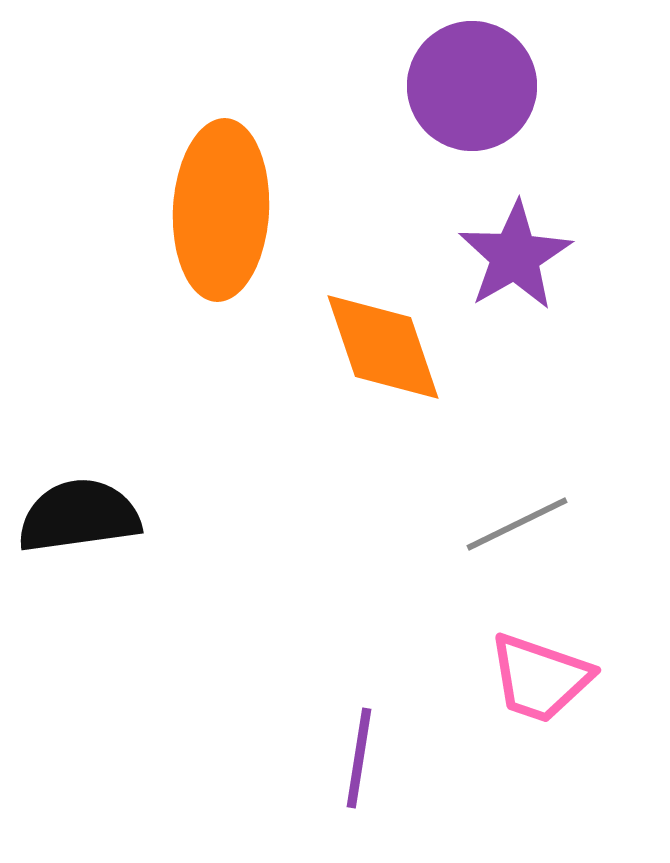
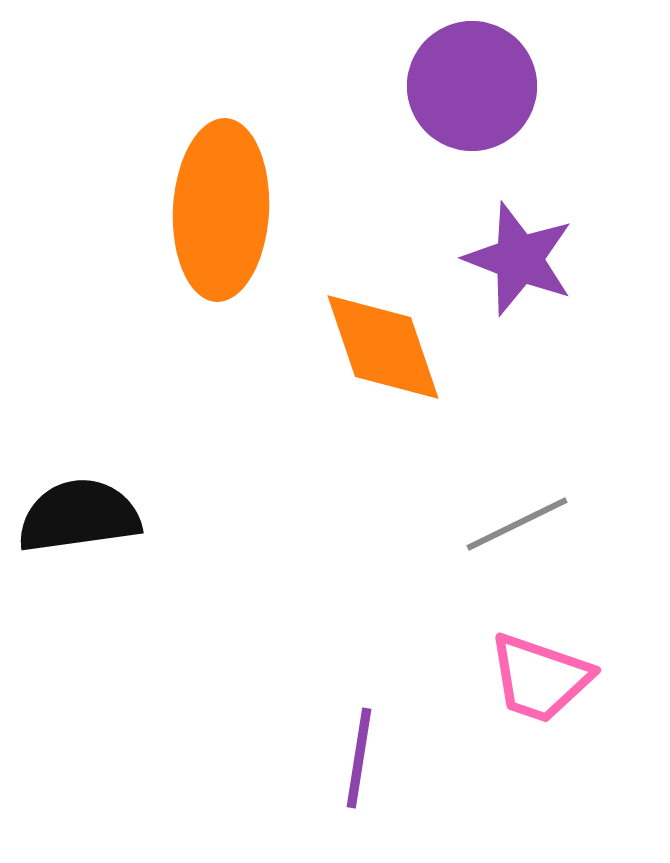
purple star: moved 4 px right, 3 px down; rotated 21 degrees counterclockwise
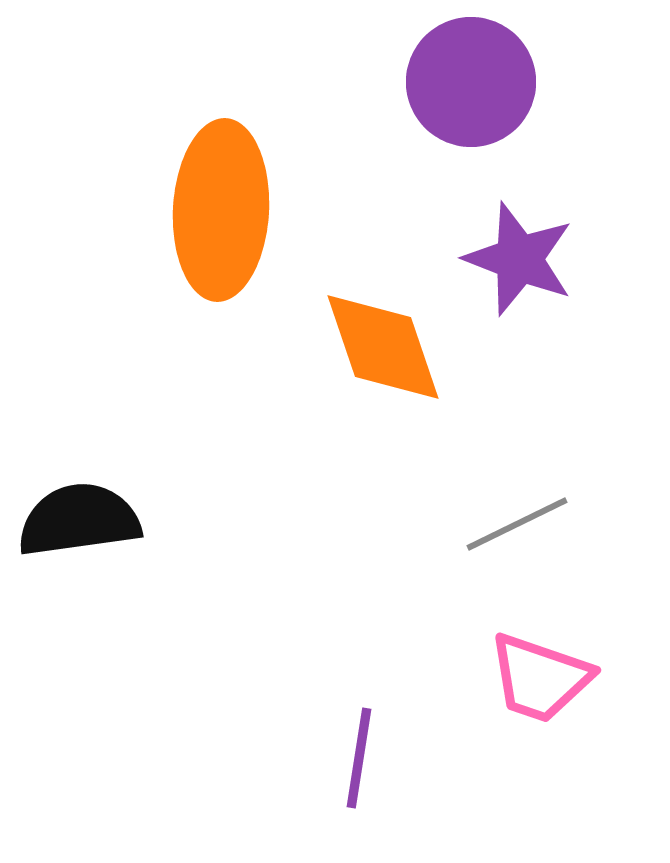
purple circle: moved 1 px left, 4 px up
black semicircle: moved 4 px down
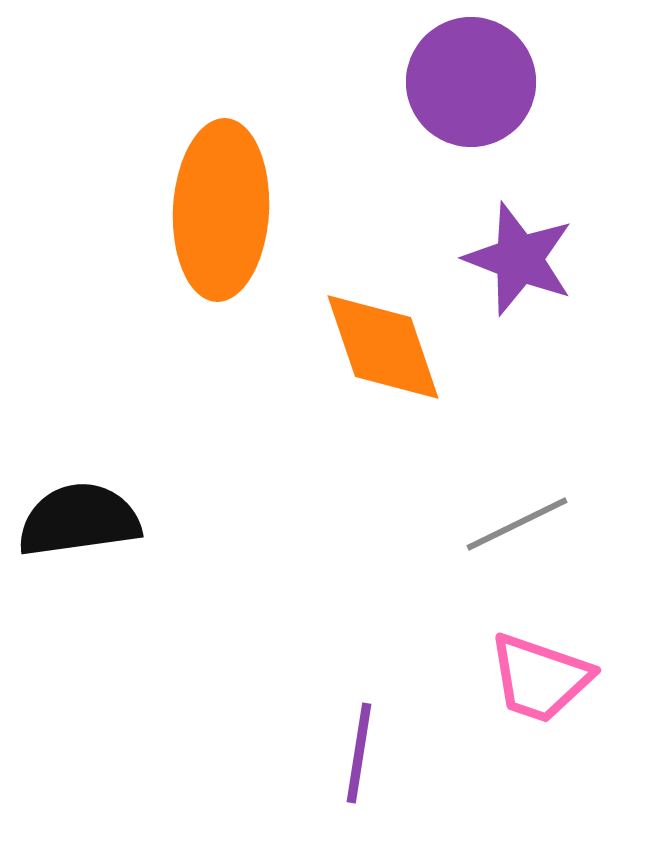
purple line: moved 5 px up
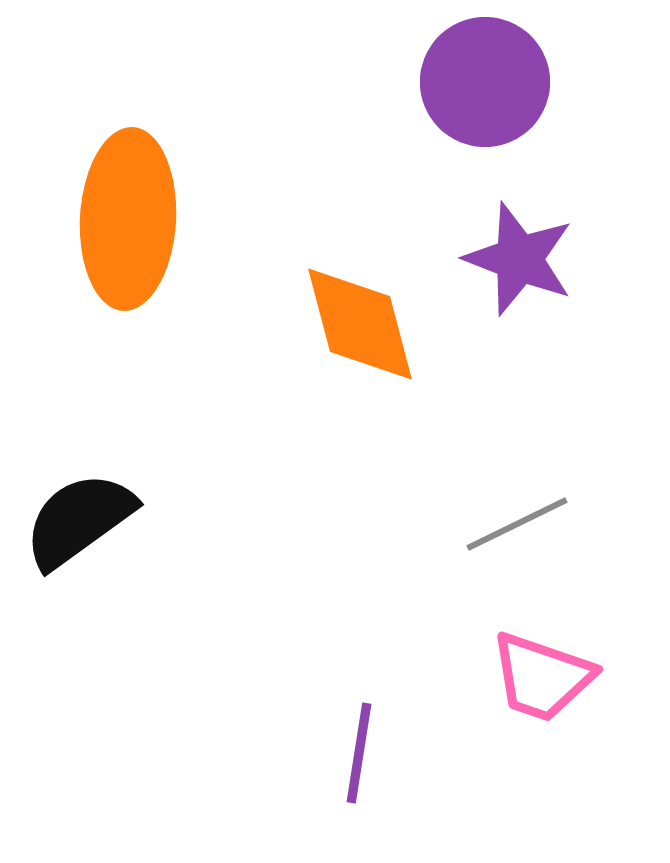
purple circle: moved 14 px right
orange ellipse: moved 93 px left, 9 px down
orange diamond: moved 23 px left, 23 px up; rotated 4 degrees clockwise
black semicircle: rotated 28 degrees counterclockwise
pink trapezoid: moved 2 px right, 1 px up
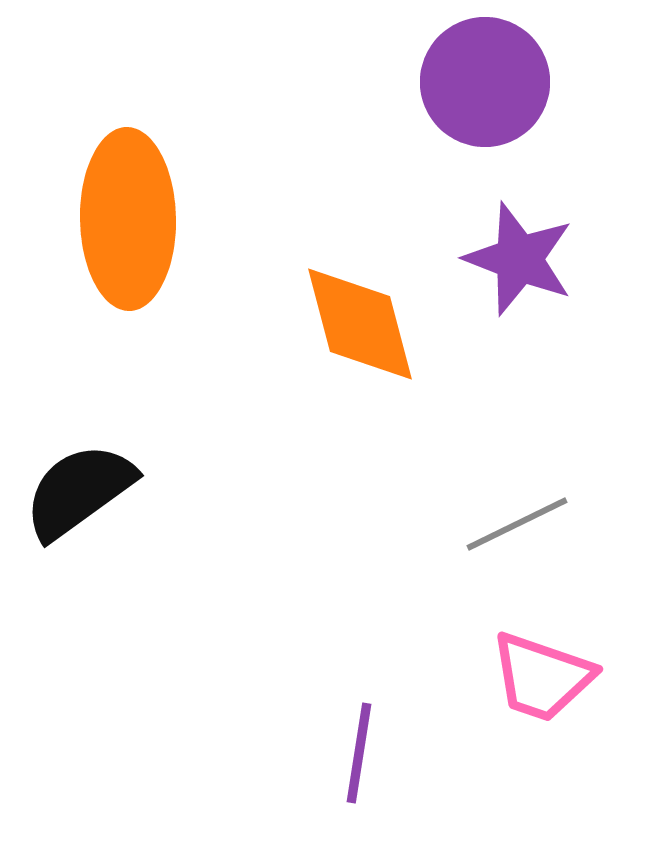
orange ellipse: rotated 4 degrees counterclockwise
black semicircle: moved 29 px up
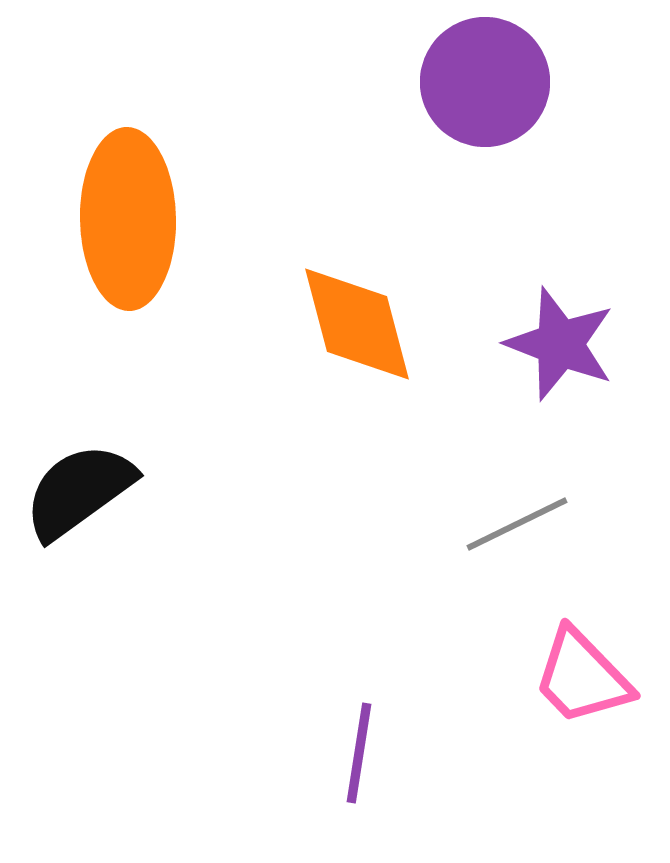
purple star: moved 41 px right, 85 px down
orange diamond: moved 3 px left
pink trapezoid: moved 40 px right; rotated 27 degrees clockwise
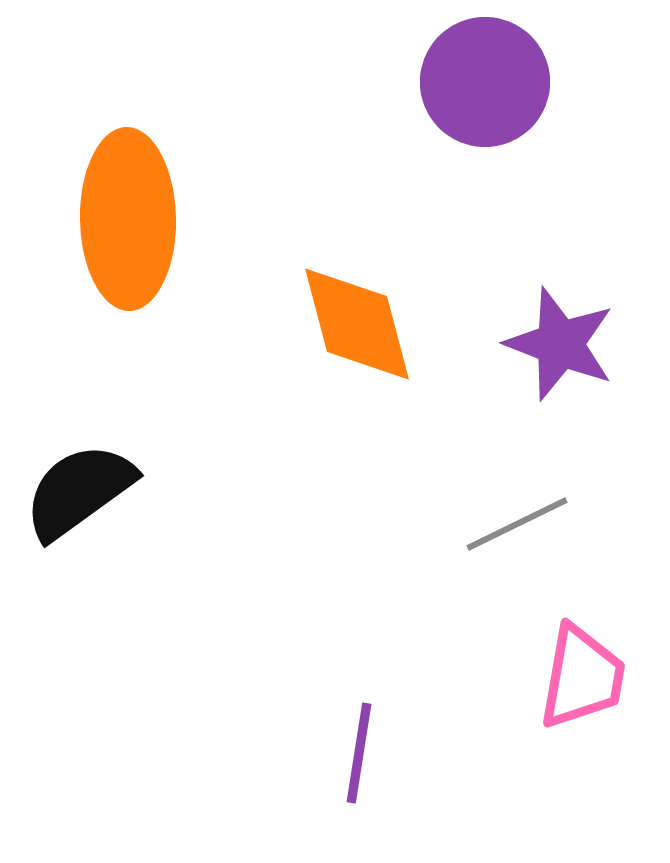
pink trapezoid: rotated 126 degrees counterclockwise
